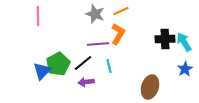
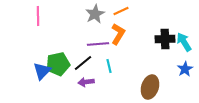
gray star: rotated 24 degrees clockwise
green pentagon: rotated 15 degrees clockwise
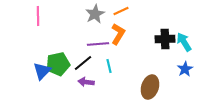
purple arrow: rotated 14 degrees clockwise
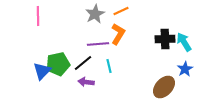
brown ellipse: moved 14 px right; rotated 25 degrees clockwise
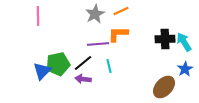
orange L-shape: rotated 120 degrees counterclockwise
purple arrow: moved 3 px left, 3 px up
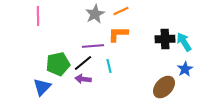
purple line: moved 5 px left, 2 px down
blue triangle: moved 16 px down
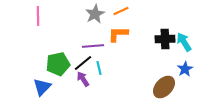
cyan line: moved 10 px left, 2 px down
purple arrow: rotated 49 degrees clockwise
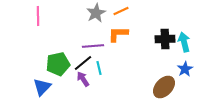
gray star: moved 1 px right, 1 px up
cyan arrow: rotated 18 degrees clockwise
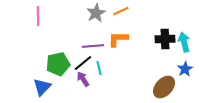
orange L-shape: moved 5 px down
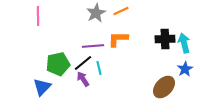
cyan arrow: moved 1 px down
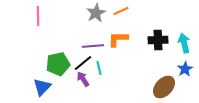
black cross: moved 7 px left, 1 px down
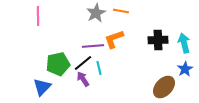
orange line: rotated 35 degrees clockwise
orange L-shape: moved 4 px left; rotated 20 degrees counterclockwise
